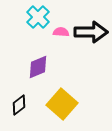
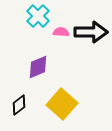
cyan cross: moved 1 px up
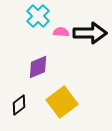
black arrow: moved 1 px left, 1 px down
yellow square: moved 2 px up; rotated 12 degrees clockwise
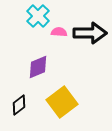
pink semicircle: moved 2 px left
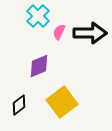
pink semicircle: rotated 70 degrees counterclockwise
purple diamond: moved 1 px right, 1 px up
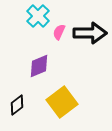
black diamond: moved 2 px left
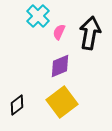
black arrow: rotated 80 degrees counterclockwise
purple diamond: moved 21 px right
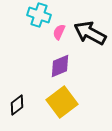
cyan cross: moved 1 px right, 1 px up; rotated 25 degrees counterclockwise
black arrow: rotated 72 degrees counterclockwise
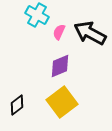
cyan cross: moved 2 px left; rotated 10 degrees clockwise
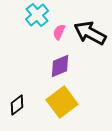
cyan cross: rotated 20 degrees clockwise
